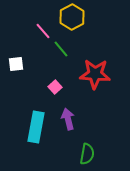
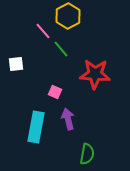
yellow hexagon: moved 4 px left, 1 px up
pink square: moved 5 px down; rotated 24 degrees counterclockwise
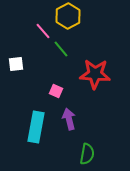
pink square: moved 1 px right, 1 px up
purple arrow: moved 1 px right
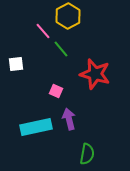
red star: rotated 12 degrees clockwise
cyan rectangle: rotated 68 degrees clockwise
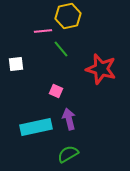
yellow hexagon: rotated 15 degrees clockwise
pink line: rotated 54 degrees counterclockwise
red star: moved 6 px right, 5 px up
green semicircle: moved 19 px left; rotated 130 degrees counterclockwise
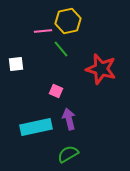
yellow hexagon: moved 5 px down
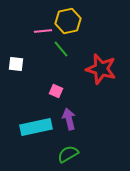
white square: rotated 14 degrees clockwise
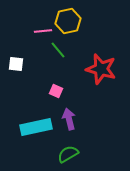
green line: moved 3 px left, 1 px down
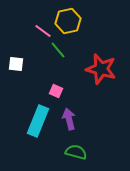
pink line: rotated 42 degrees clockwise
cyan rectangle: moved 2 px right, 6 px up; rotated 56 degrees counterclockwise
green semicircle: moved 8 px right, 2 px up; rotated 45 degrees clockwise
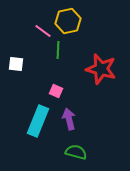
green line: rotated 42 degrees clockwise
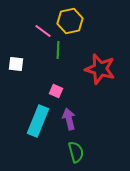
yellow hexagon: moved 2 px right
red star: moved 1 px left
green semicircle: rotated 60 degrees clockwise
